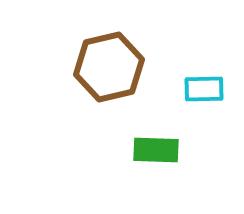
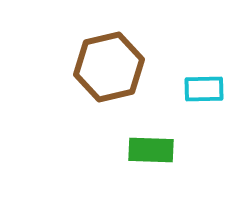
green rectangle: moved 5 px left
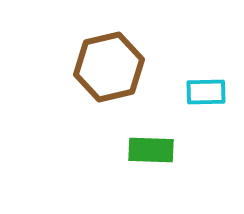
cyan rectangle: moved 2 px right, 3 px down
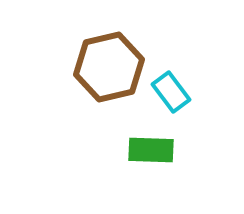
cyan rectangle: moved 35 px left; rotated 54 degrees clockwise
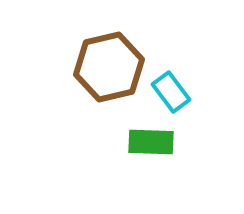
green rectangle: moved 8 px up
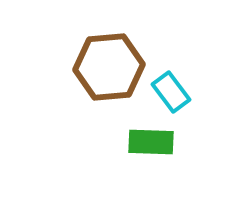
brown hexagon: rotated 8 degrees clockwise
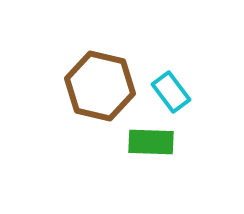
brown hexagon: moved 9 px left, 19 px down; rotated 18 degrees clockwise
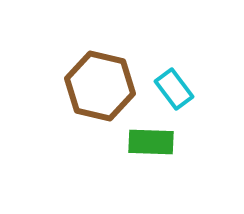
cyan rectangle: moved 3 px right, 3 px up
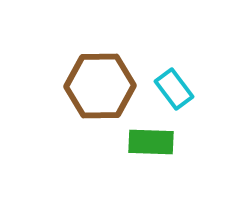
brown hexagon: rotated 14 degrees counterclockwise
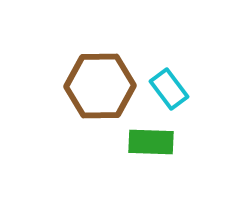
cyan rectangle: moved 5 px left
